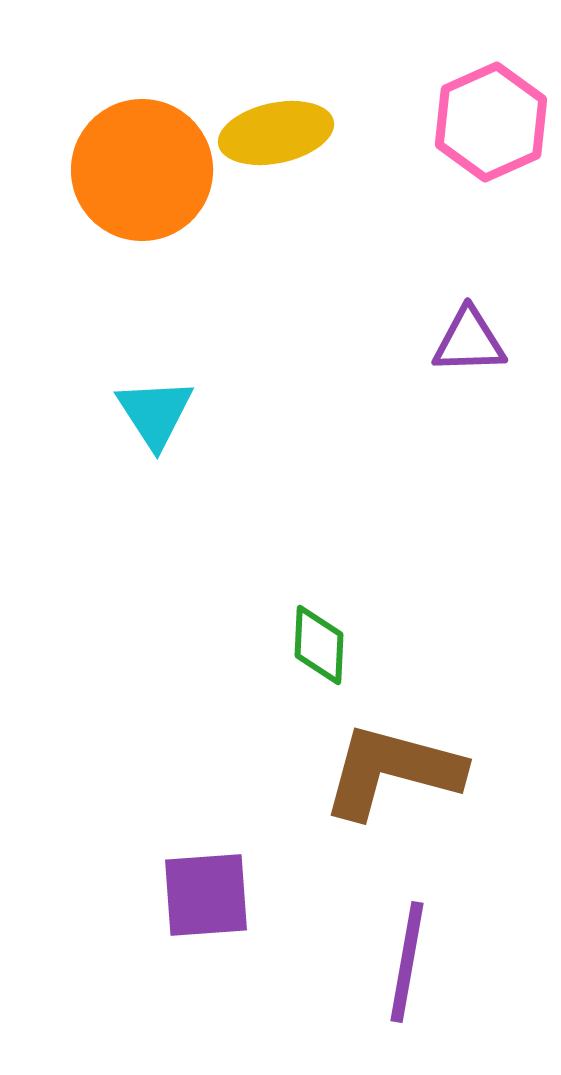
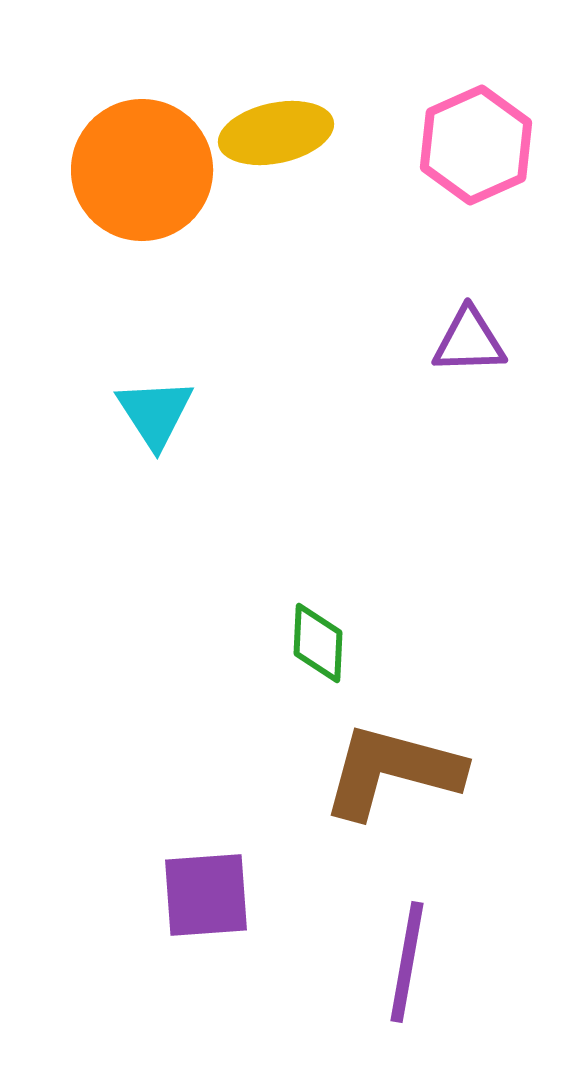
pink hexagon: moved 15 px left, 23 px down
green diamond: moved 1 px left, 2 px up
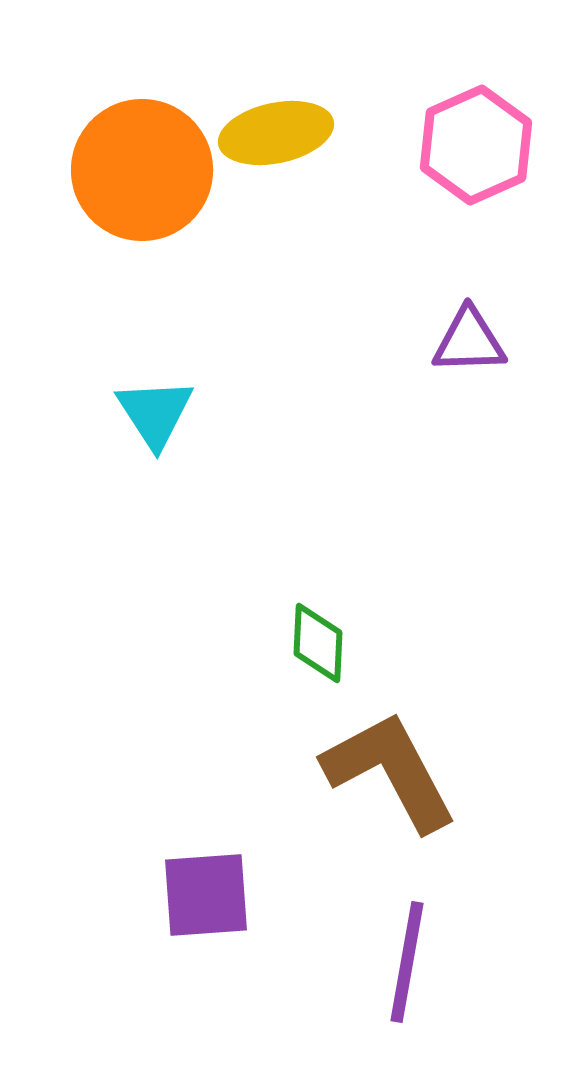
brown L-shape: moved 2 px left; rotated 47 degrees clockwise
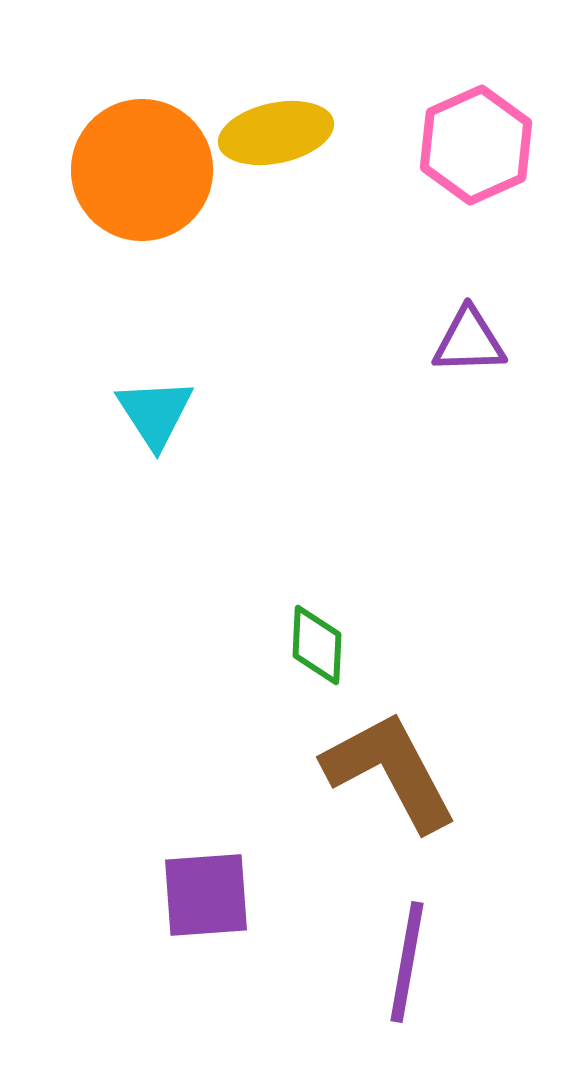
green diamond: moved 1 px left, 2 px down
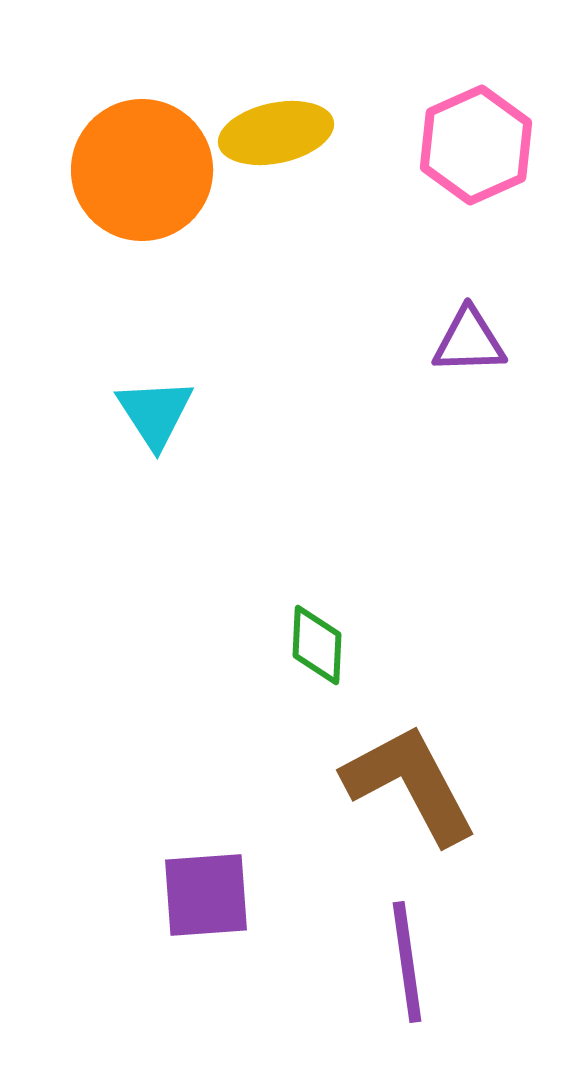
brown L-shape: moved 20 px right, 13 px down
purple line: rotated 18 degrees counterclockwise
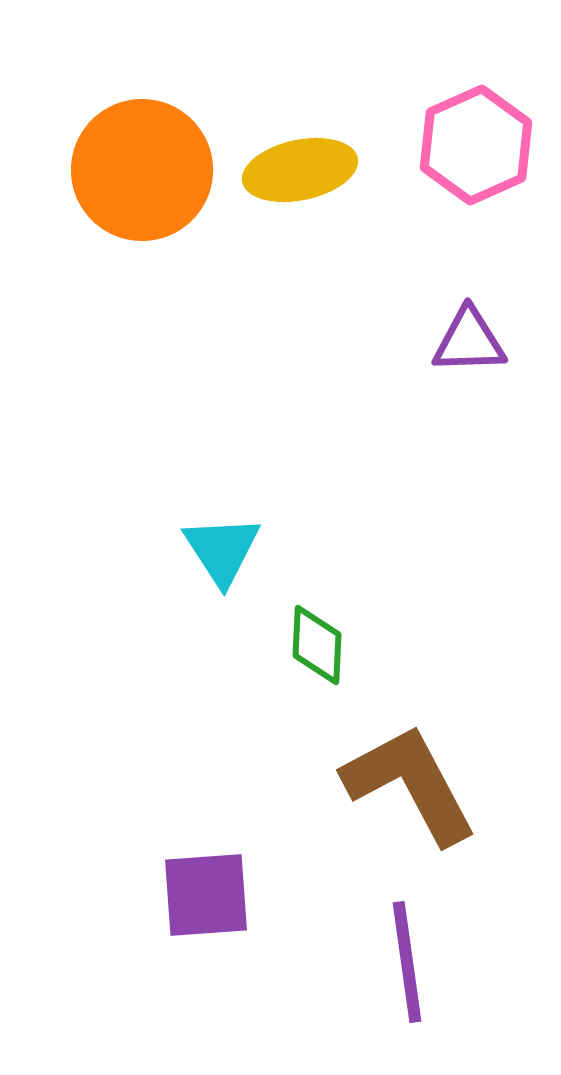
yellow ellipse: moved 24 px right, 37 px down
cyan triangle: moved 67 px right, 137 px down
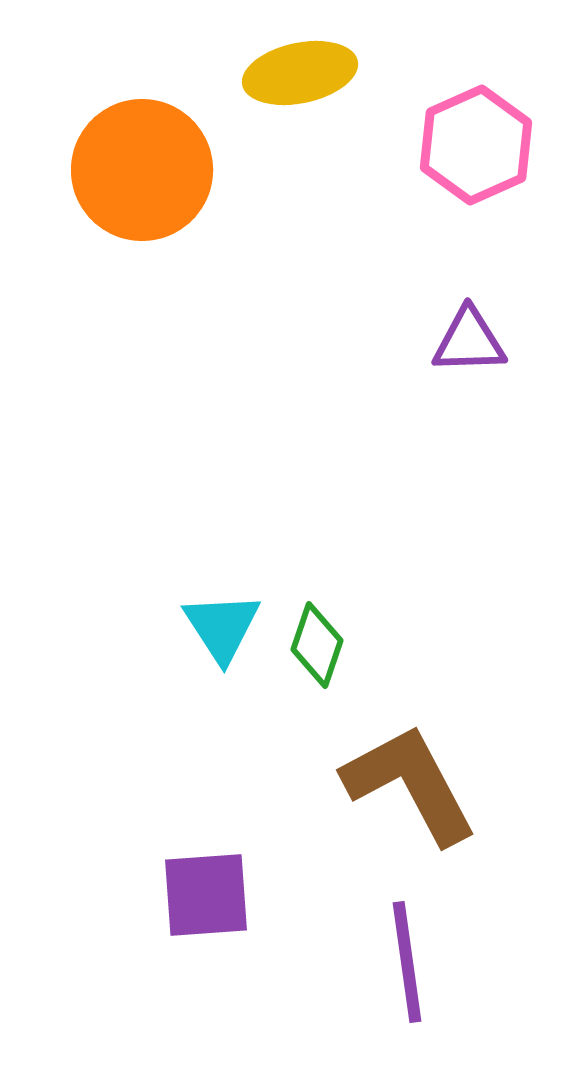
yellow ellipse: moved 97 px up
cyan triangle: moved 77 px down
green diamond: rotated 16 degrees clockwise
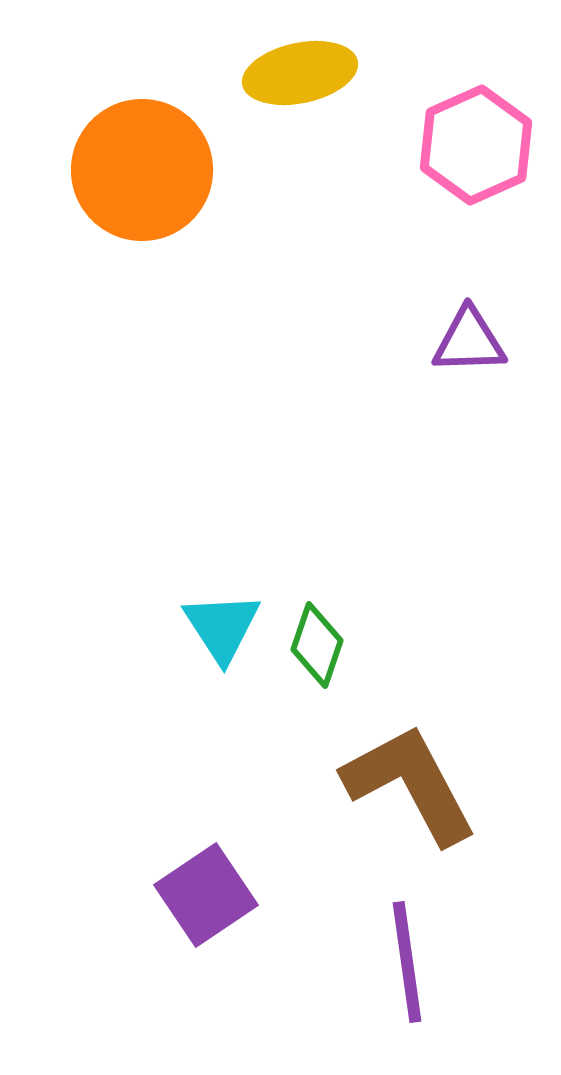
purple square: rotated 30 degrees counterclockwise
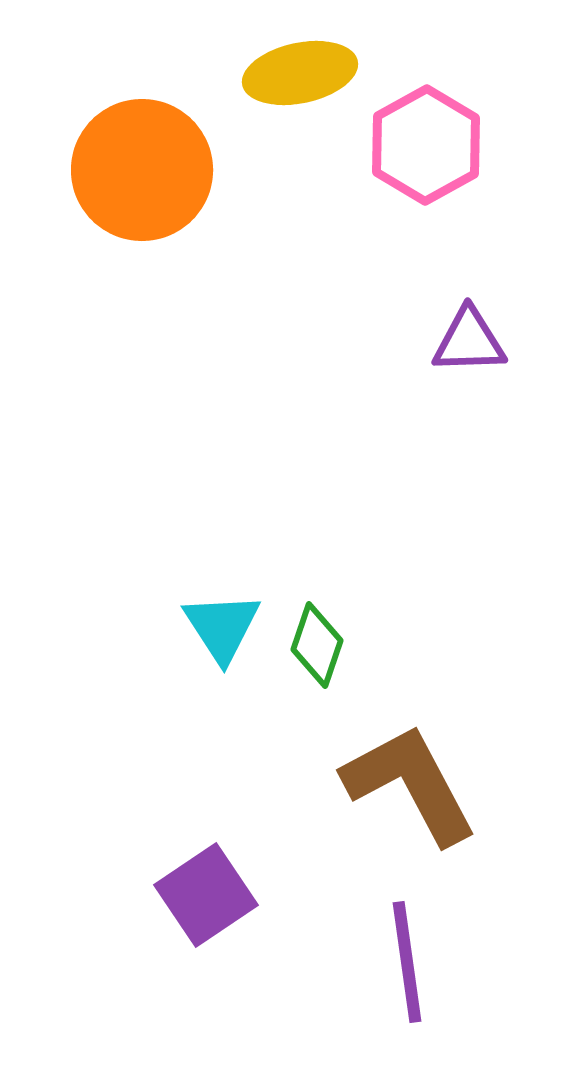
pink hexagon: moved 50 px left; rotated 5 degrees counterclockwise
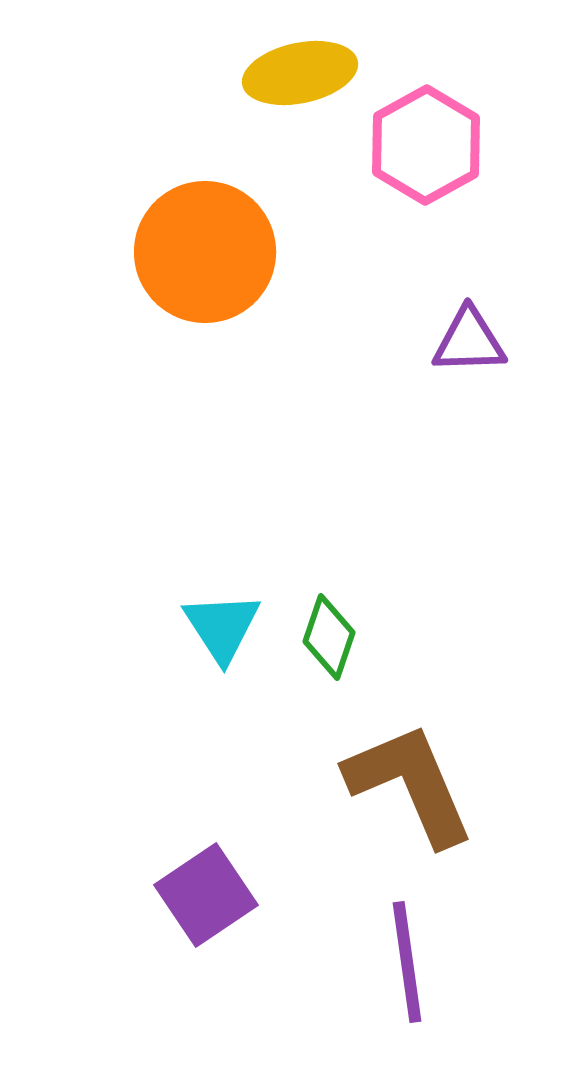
orange circle: moved 63 px right, 82 px down
green diamond: moved 12 px right, 8 px up
brown L-shape: rotated 5 degrees clockwise
